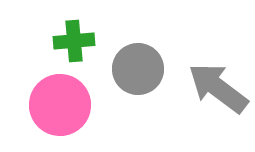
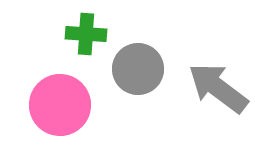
green cross: moved 12 px right, 7 px up; rotated 9 degrees clockwise
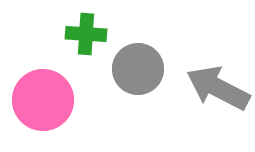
gray arrow: rotated 10 degrees counterclockwise
pink circle: moved 17 px left, 5 px up
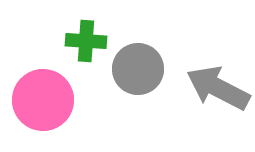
green cross: moved 7 px down
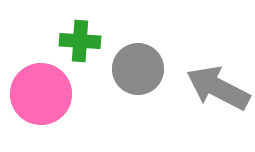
green cross: moved 6 px left
pink circle: moved 2 px left, 6 px up
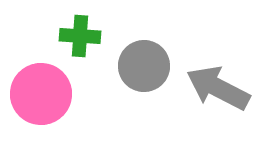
green cross: moved 5 px up
gray circle: moved 6 px right, 3 px up
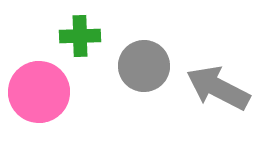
green cross: rotated 6 degrees counterclockwise
pink circle: moved 2 px left, 2 px up
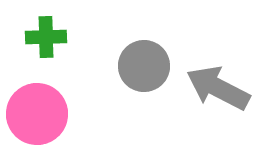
green cross: moved 34 px left, 1 px down
pink circle: moved 2 px left, 22 px down
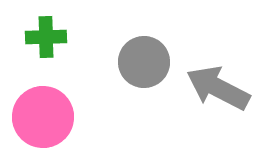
gray circle: moved 4 px up
pink circle: moved 6 px right, 3 px down
